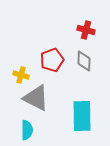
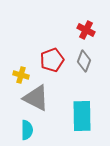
red cross: rotated 12 degrees clockwise
gray diamond: rotated 20 degrees clockwise
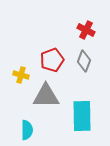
gray triangle: moved 10 px right, 2 px up; rotated 28 degrees counterclockwise
